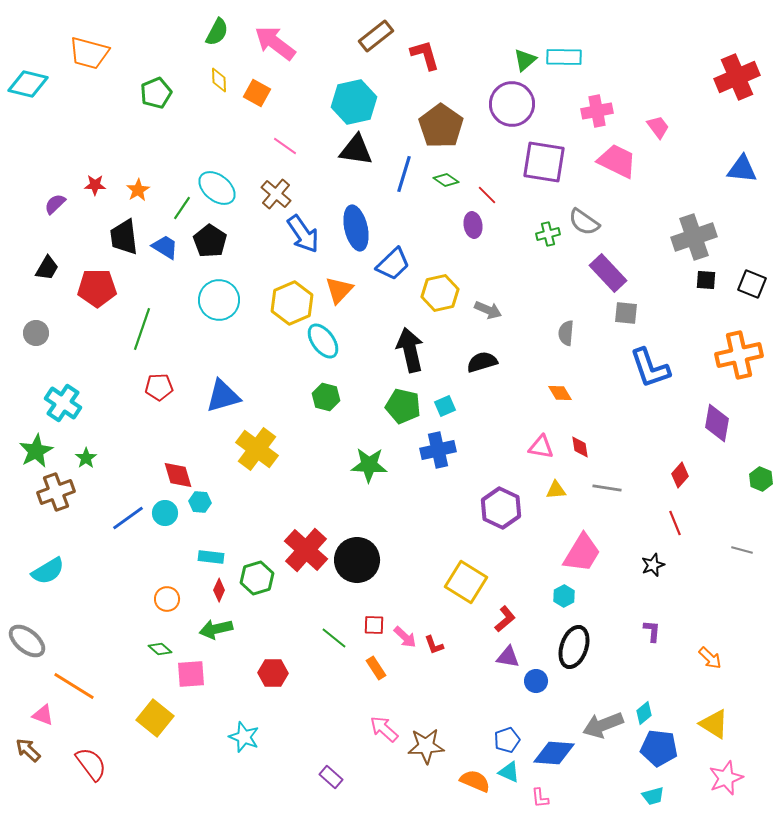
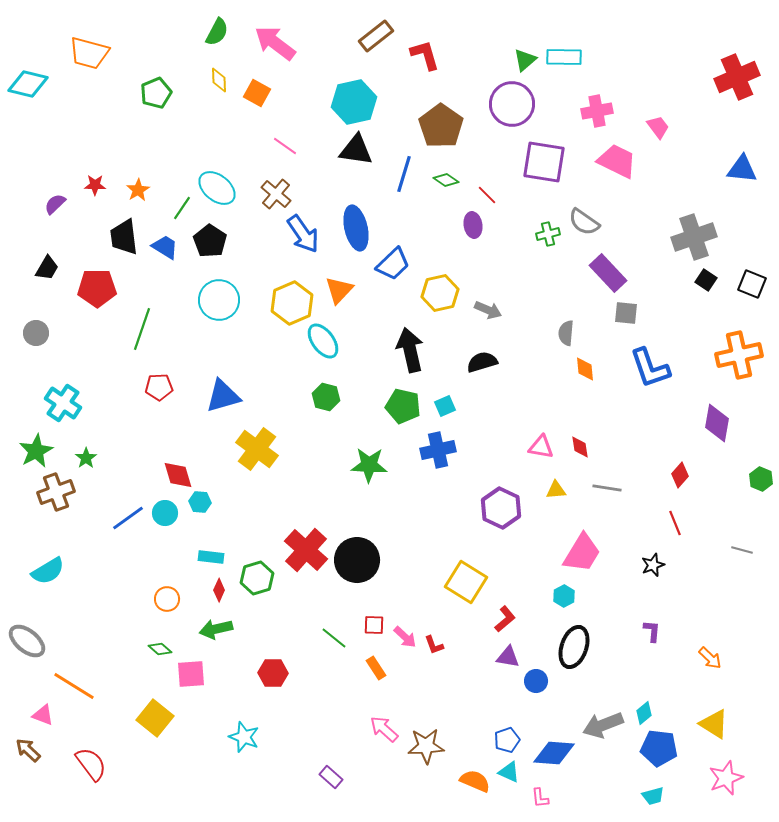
black square at (706, 280): rotated 30 degrees clockwise
orange diamond at (560, 393): moved 25 px right, 24 px up; rotated 25 degrees clockwise
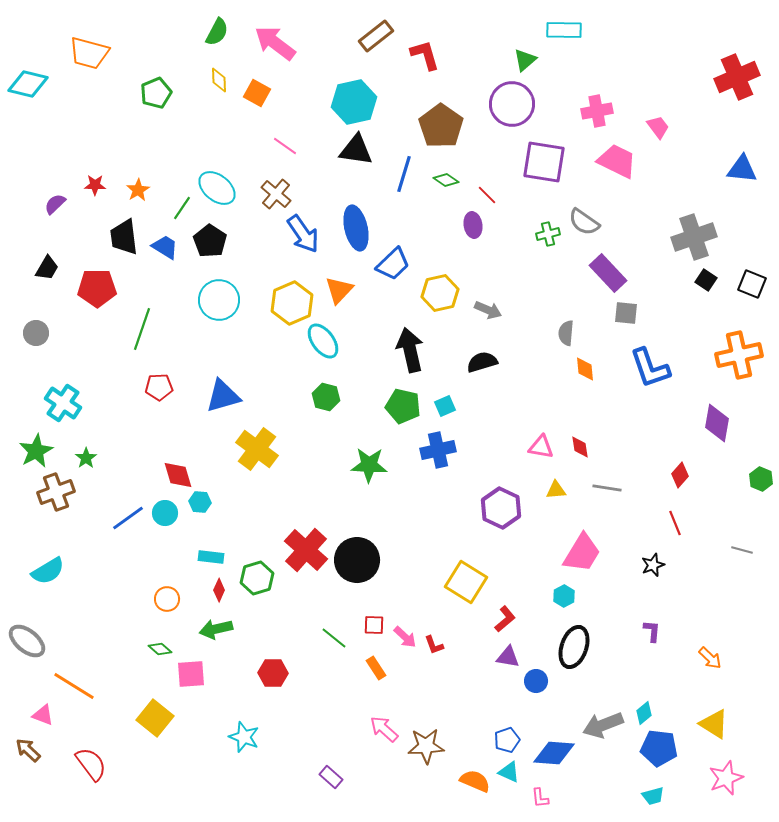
cyan rectangle at (564, 57): moved 27 px up
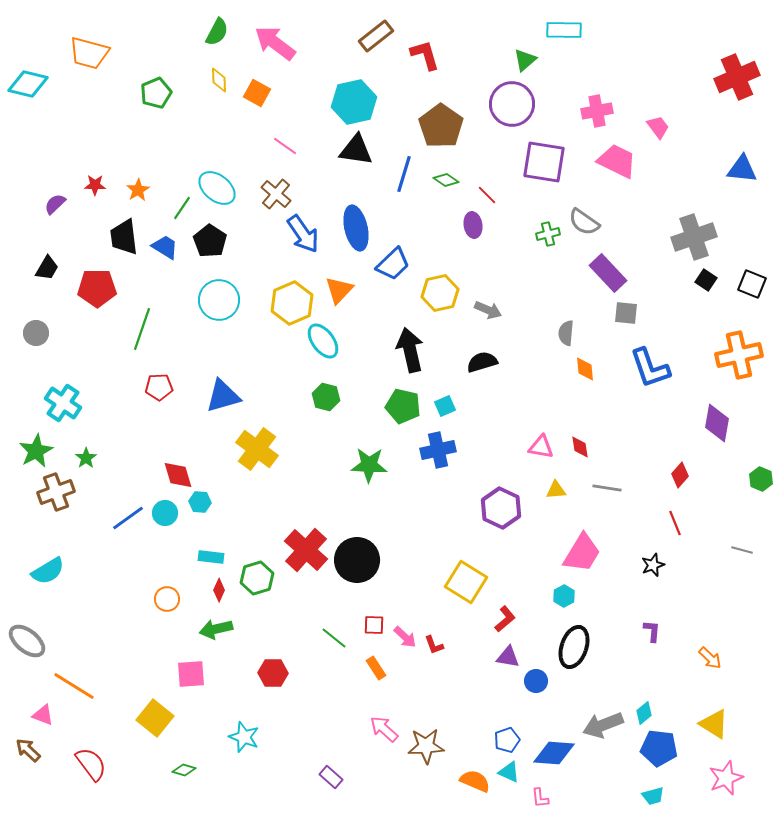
green diamond at (160, 649): moved 24 px right, 121 px down; rotated 25 degrees counterclockwise
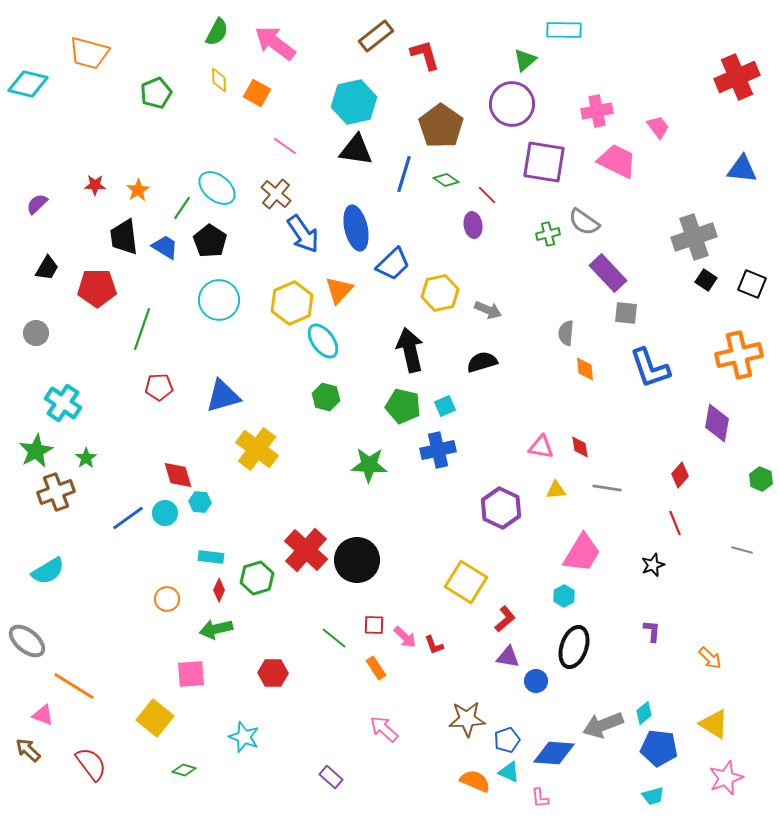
purple semicircle at (55, 204): moved 18 px left
brown star at (426, 746): moved 41 px right, 27 px up
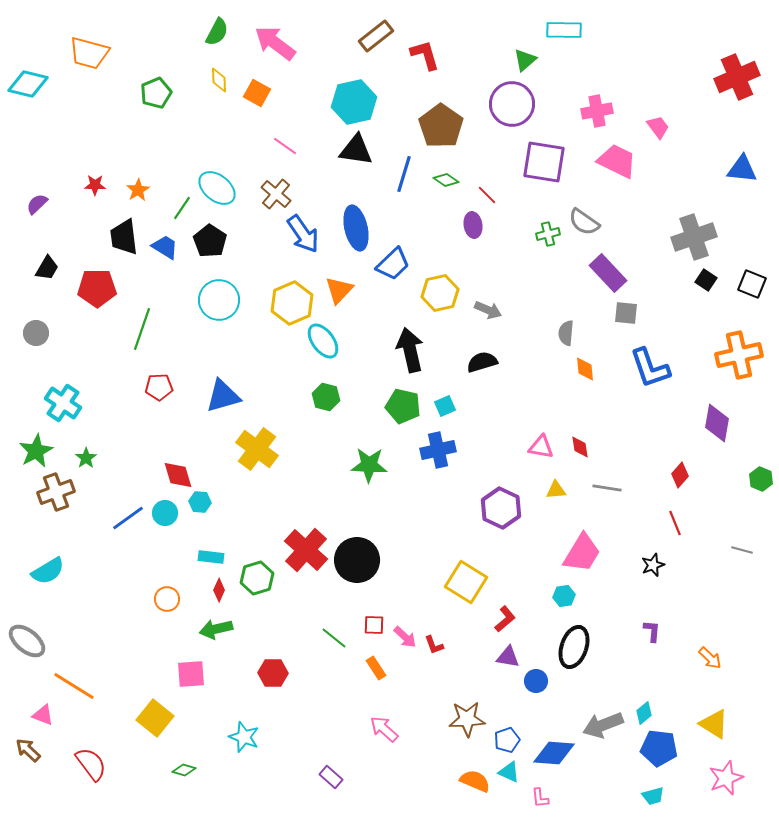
cyan hexagon at (564, 596): rotated 20 degrees clockwise
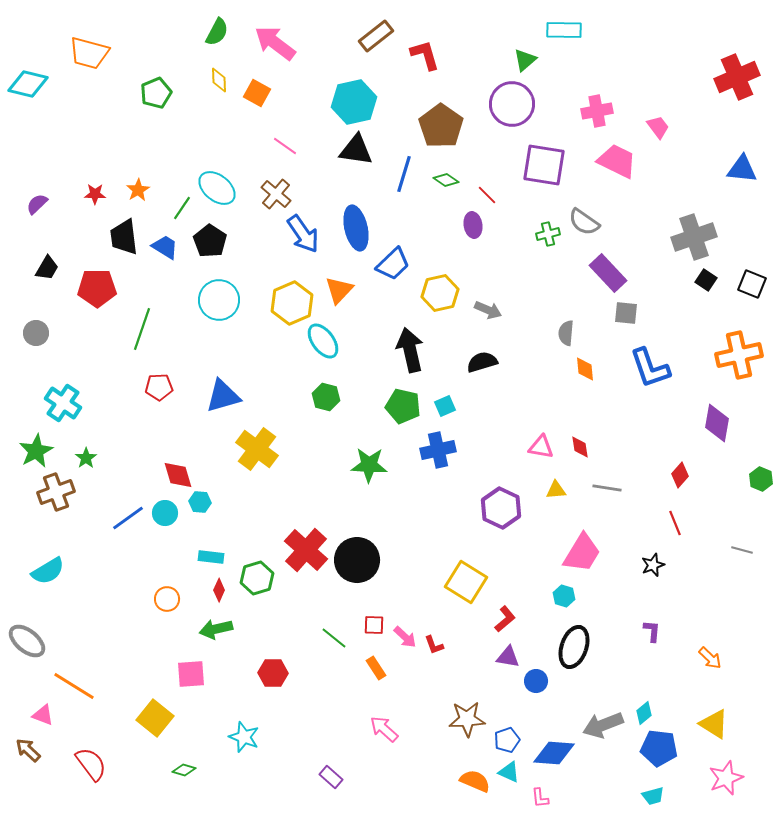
purple square at (544, 162): moved 3 px down
red star at (95, 185): moved 9 px down
cyan hexagon at (564, 596): rotated 25 degrees clockwise
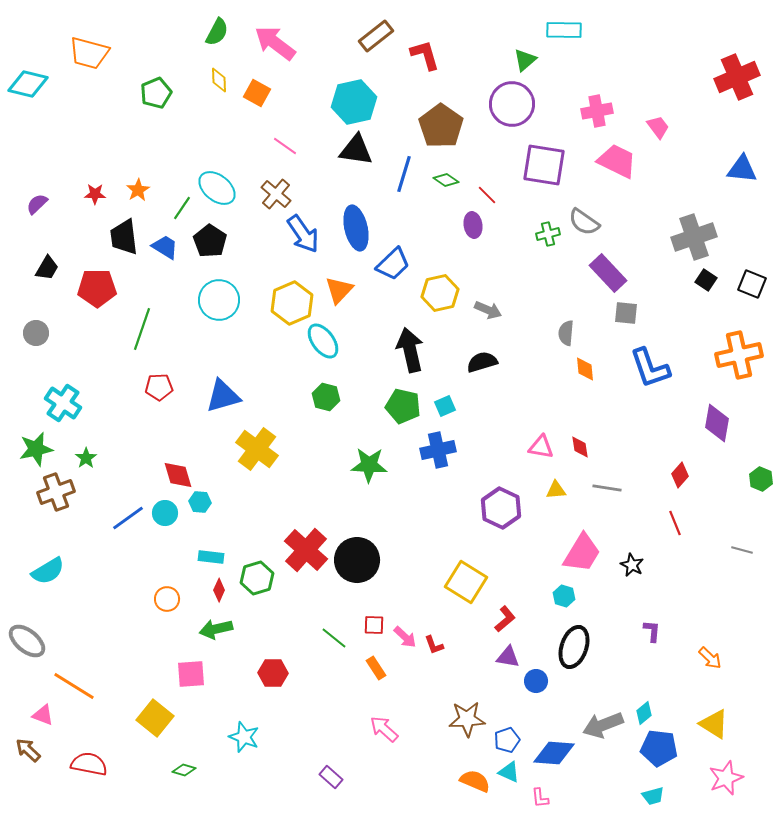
green star at (36, 451): moved 2 px up; rotated 16 degrees clockwise
black star at (653, 565): moved 21 px left; rotated 25 degrees counterclockwise
red semicircle at (91, 764): moved 2 px left; rotated 42 degrees counterclockwise
